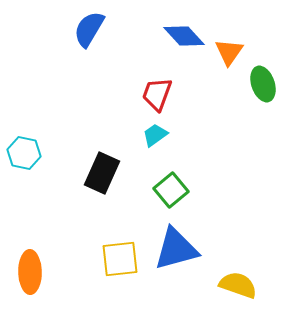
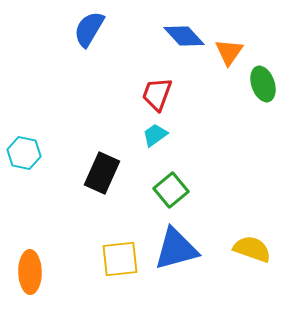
yellow semicircle: moved 14 px right, 36 px up
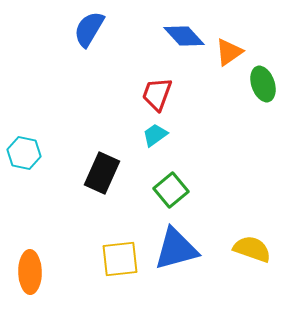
orange triangle: rotated 20 degrees clockwise
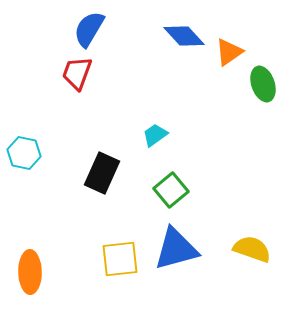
red trapezoid: moved 80 px left, 21 px up
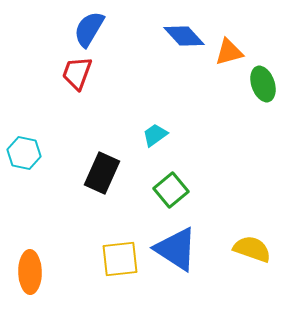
orange triangle: rotated 20 degrees clockwise
blue triangle: rotated 48 degrees clockwise
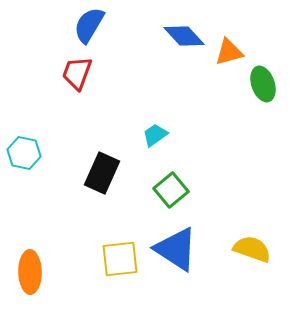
blue semicircle: moved 4 px up
